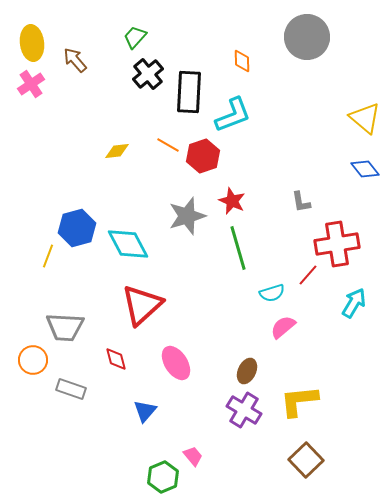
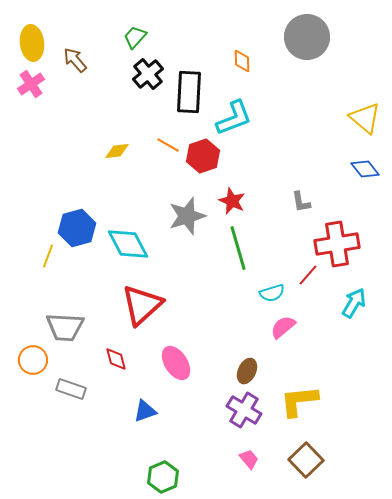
cyan L-shape: moved 1 px right, 3 px down
blue triangle: rotated 30 degrees clockwise
pink trapezoid: moved 56 px right, 3 px down
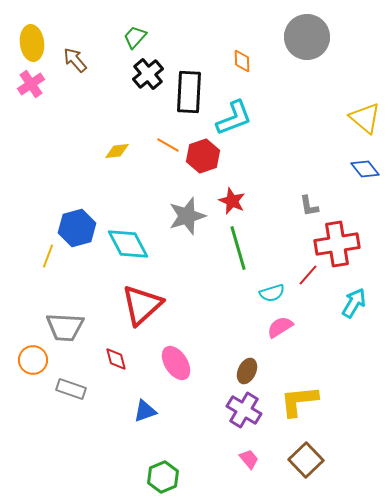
gray L-shape: moved 8 px right, 4 px down
pink semicircle: moved 3 px left; rotated 8 degrees clockwise
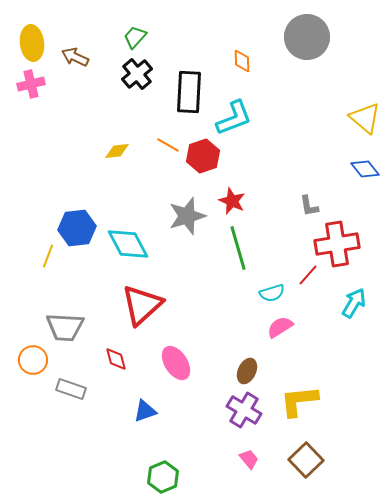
brown arrow: moved 3 px up; rotated 24 degrees counterclockwise
black cross: moved 11 px left
pink cross: rotated 20 degrees clockwise
blue hexagon: rotated 9 degrees clockwise
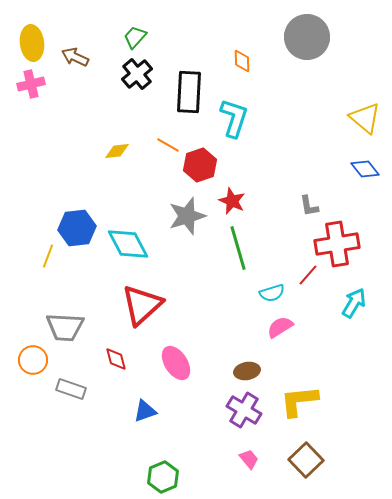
cyan L-shape: rotated 51 degrees counterclockwise
red hexagon: moved 3 px left, 9 px down
brown ellipse: rotated 55 degrees clockwise
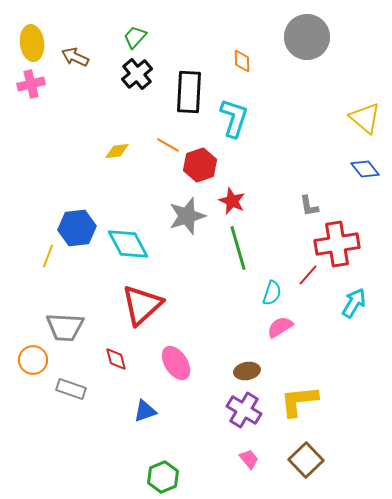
cyan semicircle: rotated 55 degrees counterclockwise
